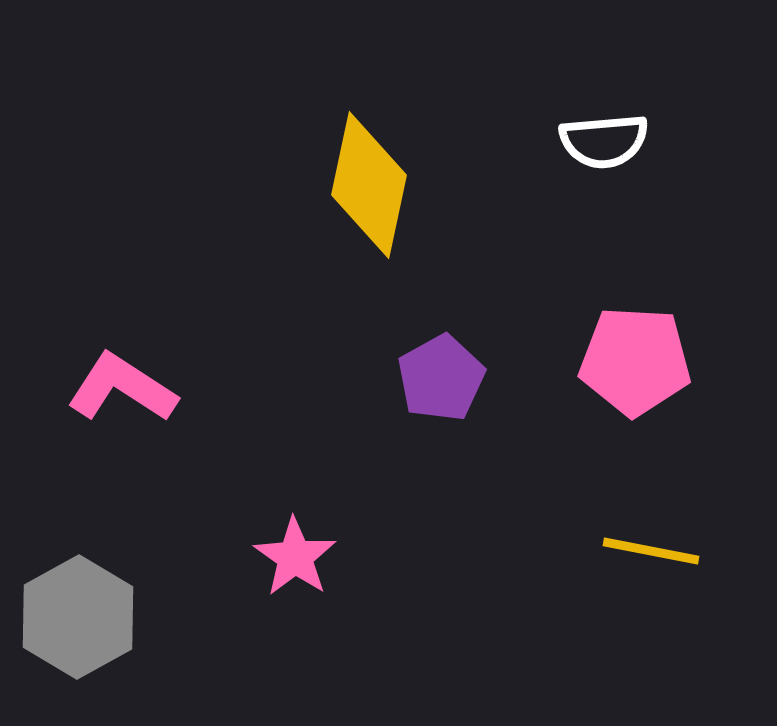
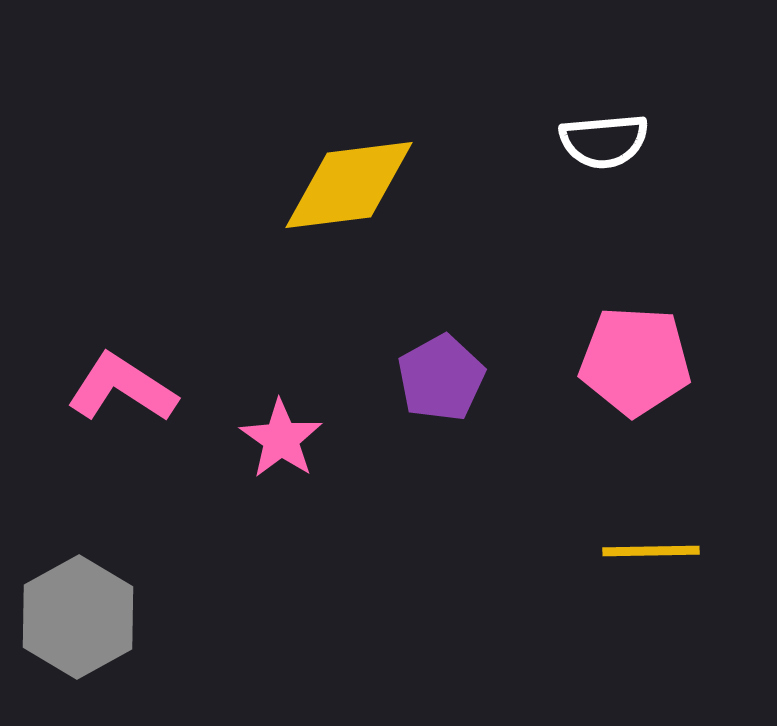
yellow diamond: moved 20 px left; rotated 71 degrees clockwise
yellow line: rotated 12 degrees counterclockwise
pink star: moved 14 px left, 118 px up
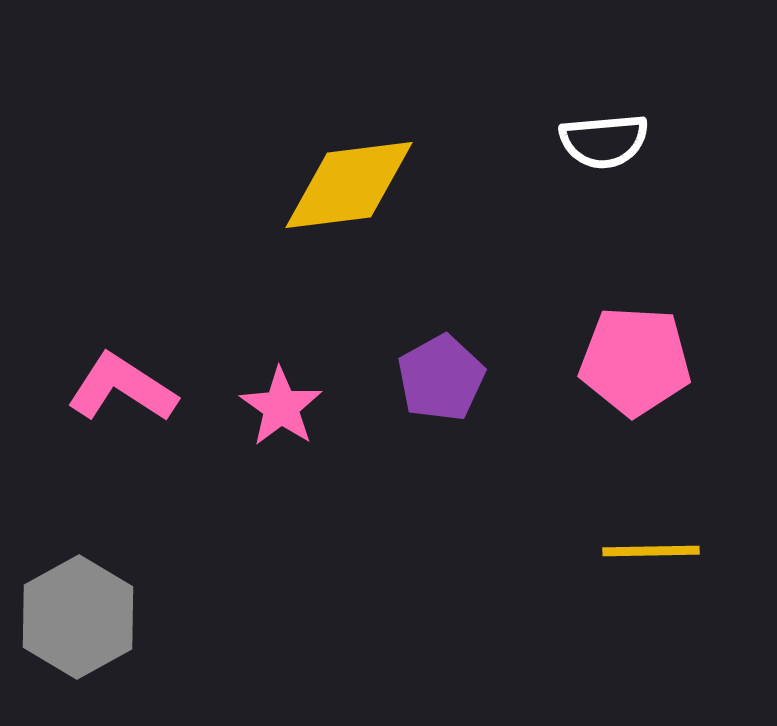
pink star: moved 32 px up
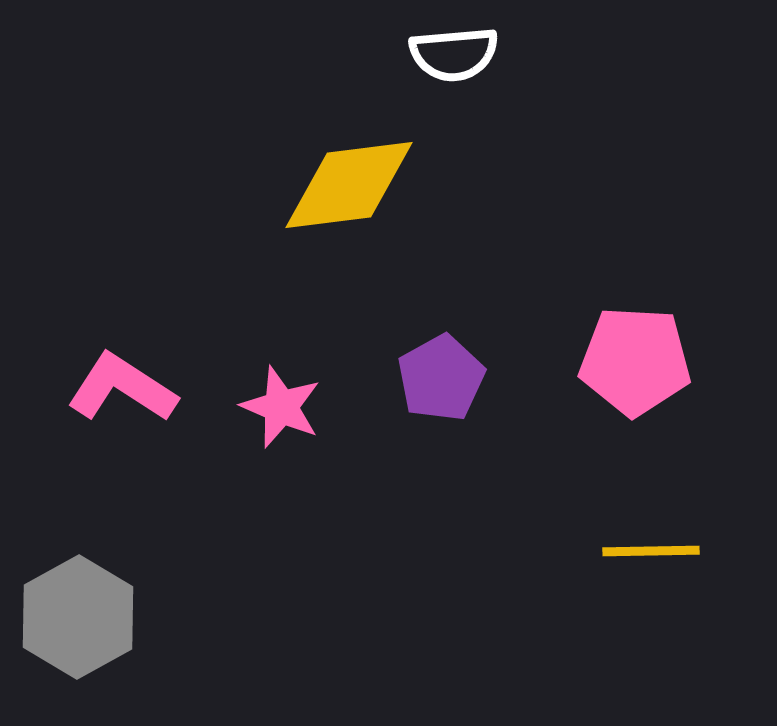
white semicircle: moved 150 px left, 87 px up
pink star: rotated 12 degrees counterclockwise
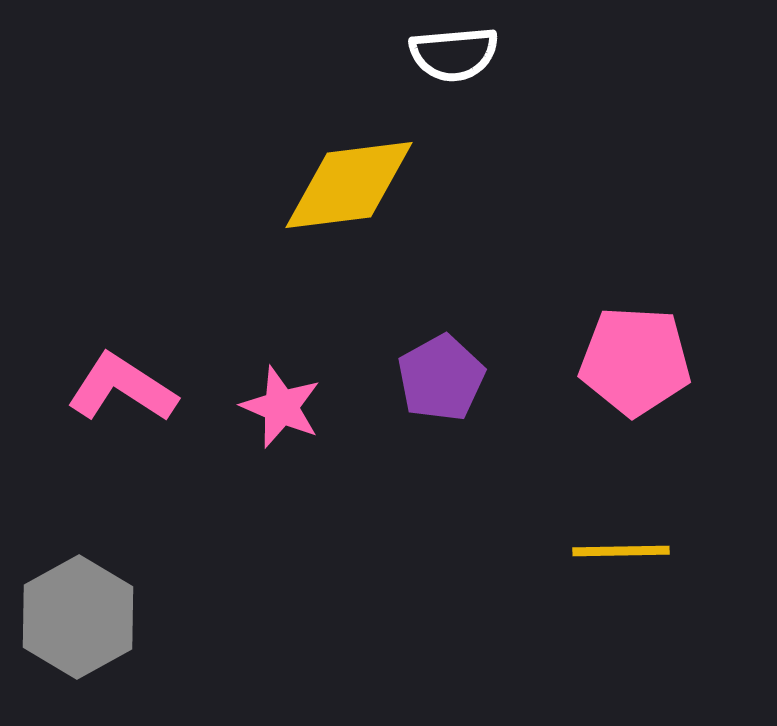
yellow line: moved 30 px left
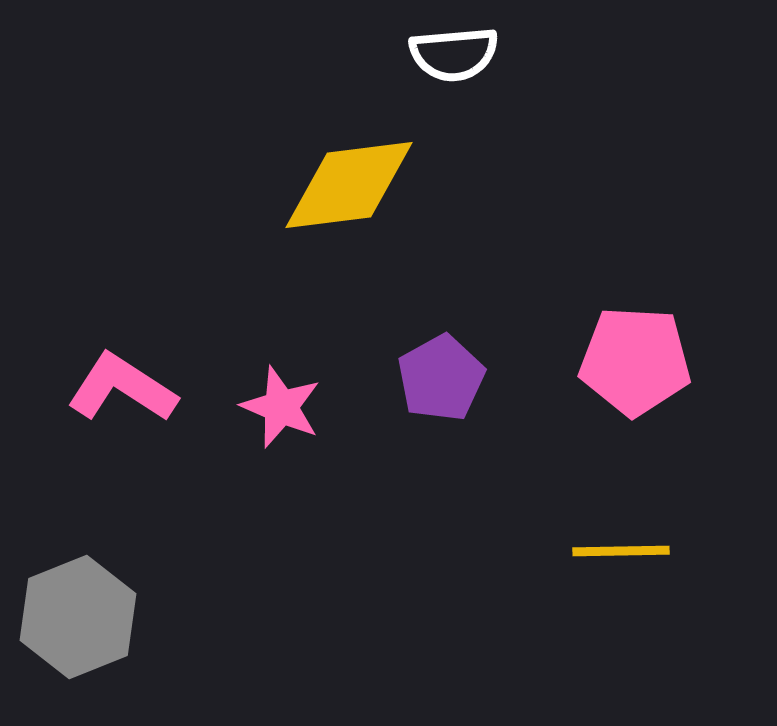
gray hexagon: rotated 7 degrees clockwise
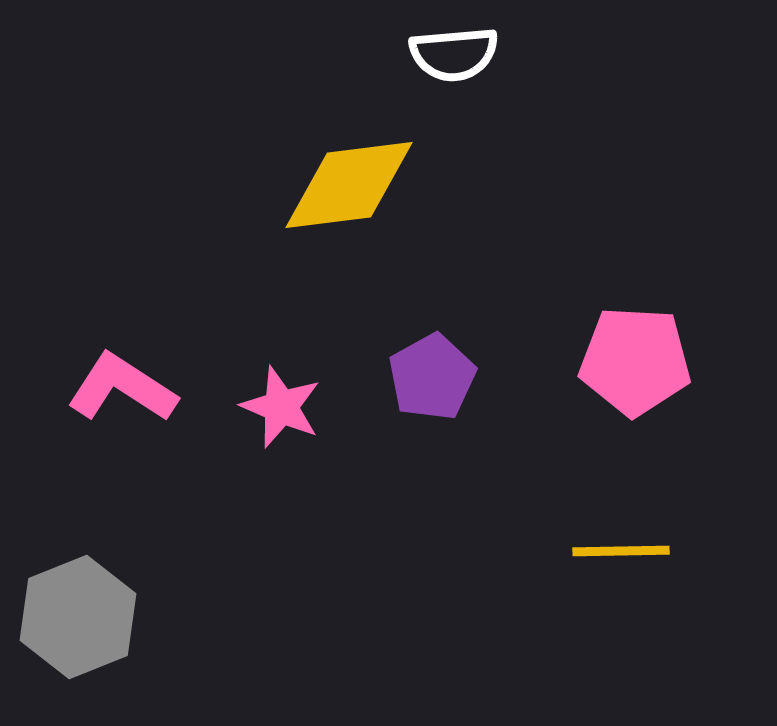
purple pentagon: moved 9 px left, 1 px up
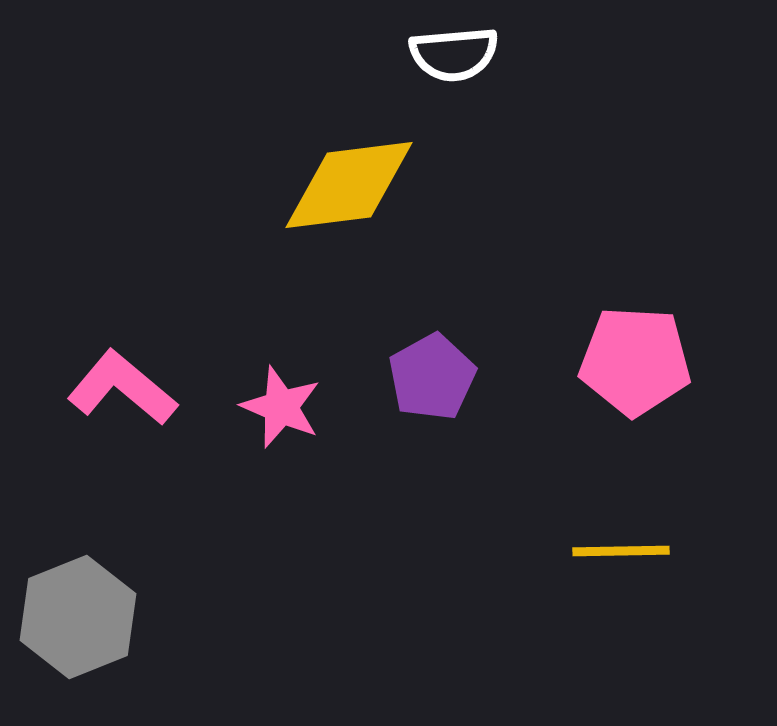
pink L-shape: rotated 7 degrees clockwise
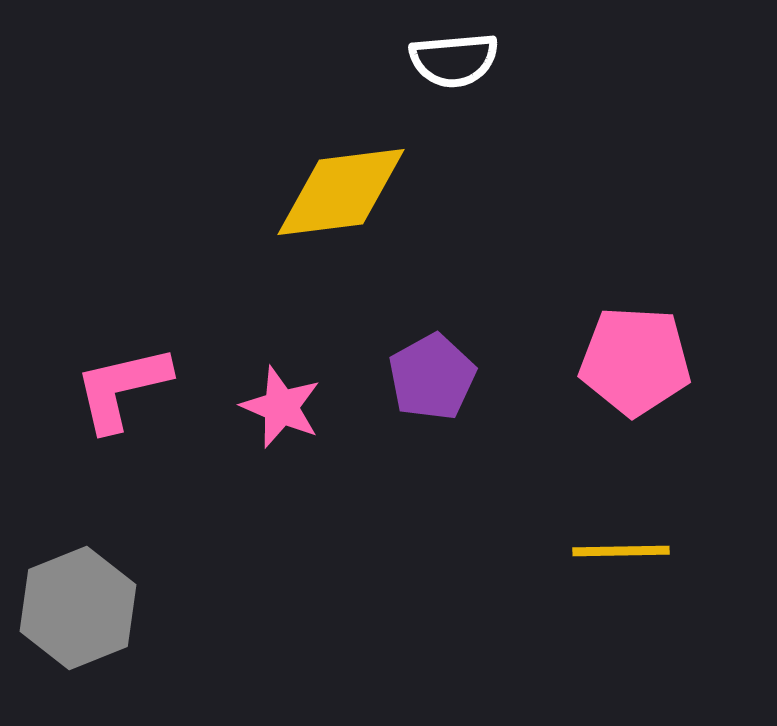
white semicircle: moved 6 px down
yellow diamond: moved 8 px left, 7 px down
pink L-shape: rotated 53 degrees counterclockwise
gray hexagon: moved 9 px up
